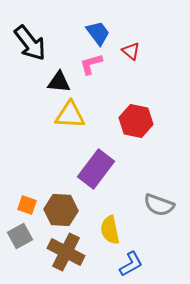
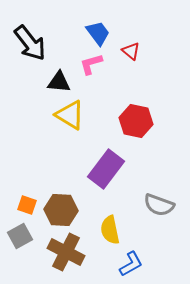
yellow triangle: rotated 28 degrees clockwise
purple rectangle: moved 10 px right
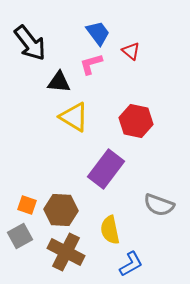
yellow triangle: moved 4 px right, 2 px down
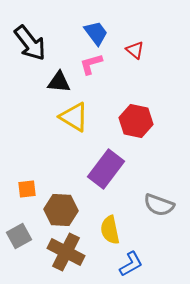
blue trapezoid: moved 2 px left
red triangle: moved 4 px right, 1 px up
orange square: moved 16 px up; rotated 24 degrees counterclockwise
gray square: moved 1 px left
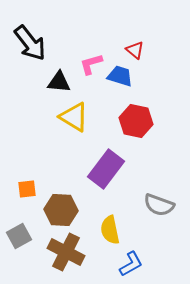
blue trapezoid: moved 24 px right, 43 px down; rotated 36 degrees counterclockwise
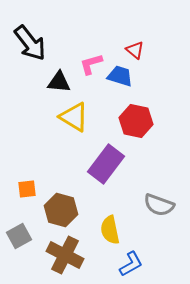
purple rectangle: moved 5 px up
brown hexagon: rotated 12 degrees clockwise
brown cross: moved 1 px left, 3 px down
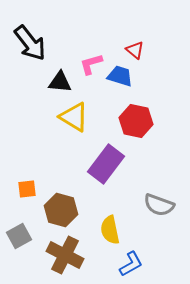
black triangle: moved 1 px right
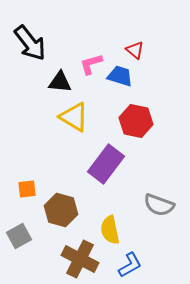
brown cross: moved 15 px right, 4 px down
blue L-shape: moved 1 px left, 1 px down
